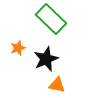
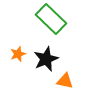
orange star: moved 6 px down
orange triangle: moved 8 px right, 4 px up
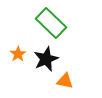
green rectangle: moved 4 px down
orange star: rotated 14 degrees counterclockwise
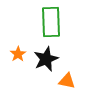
green rectangle: moved 1 px up; rotated 44 degrees clockwise
orange triangle: moved 2 px right
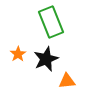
green rectangle: rotated 20 degrees counterclockwise
orange triangle: rotated 18 degrees counterclockwise
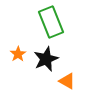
orange triangle: rotated 36 degrees clockwise
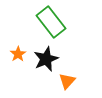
green rectangle: rotated 16 degrees counterclockwise
orange triangle: rotated 42 degrees clockwise
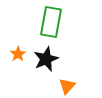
green rectangle: rotated 48 degrees clockwise
orange triangle: moved 5 px down
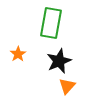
green rectangle: moved 1 px down
black star: moved 13 px right, 2 px down
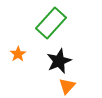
green rectangle: rotated 32 degrees clockwise
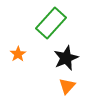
black star: moved 7 px right, 3 px up
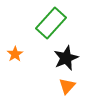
orange star: moved 3 px left
